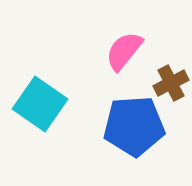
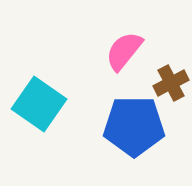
cyan square: moved 1 px left
blue pentagon: rotated 4 degrees clockwise
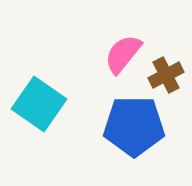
pink semicircle: moved 1 px left, 3 px down
brown cross: moved 5 px left, 8 px up
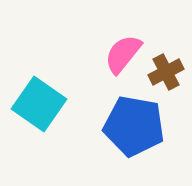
brown cross: moved 3 px up
blue pentagon: rotated 10 degrees clockwise
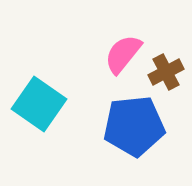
blue pentagon: rotated 16 degrees counterclockwise
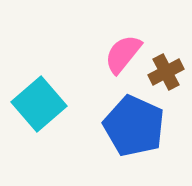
cyan square: rotated 14 degrees clockwise
blue pentagon: rotated 30 degrees clockwise
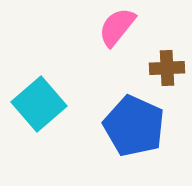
pink semicircle: moved 6 px left, 27 px up
brown cross: moved 1 px right, 4 px up; rotated 24 degrees clockwise
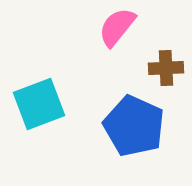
brown cross: moved 1 px left
cyan square: rotated 20 degrees clockwise
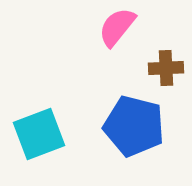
cyan square: moved 30 px down
blue pentagon: rotated 10 degrees counterclockwise
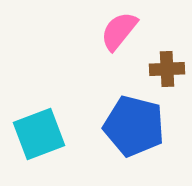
pink semicircle: moved 2 px right, 4 px down
brown cross: moved 1 px right, 1 px down
